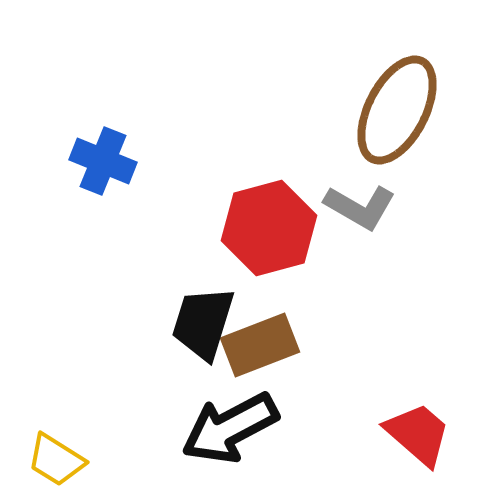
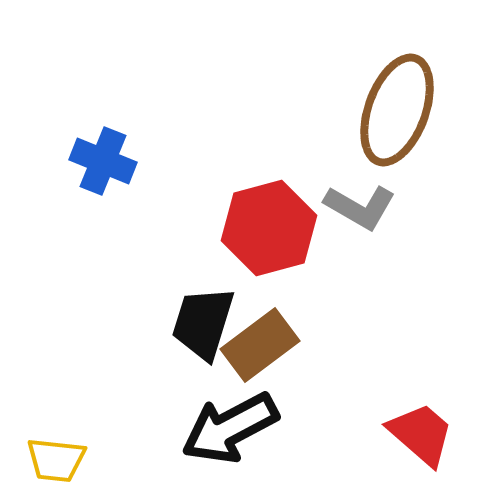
brown ellipse: rotated 7 degrees counterclockwise
brown rectangle: rotated 16 degrees counterclockwise
red trapezoid: moved 3 px right
yellow trapezoid: rotated 26 degrees counterclockwise
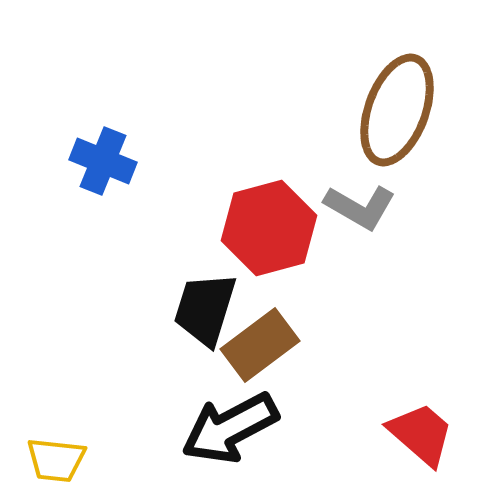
black trapezoid: moved 2 px right, 14 px up
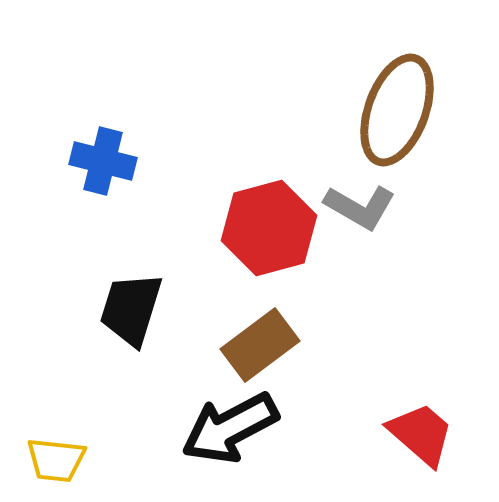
blue cross: rotated 8 degrees counterclockwise
black trapezoid: moved 74 px left
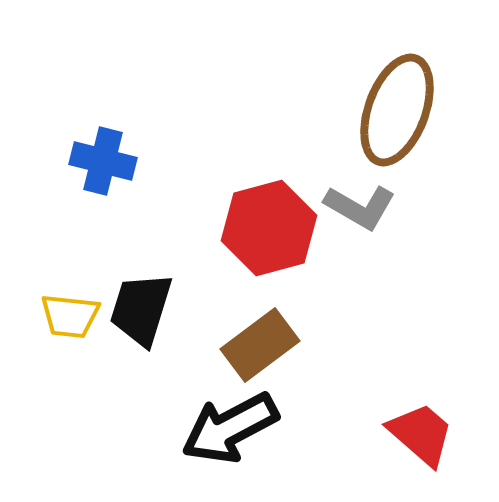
black trapezoid: moved 10 px right
yellow trapezoid: moved 14 px right, 144 px up
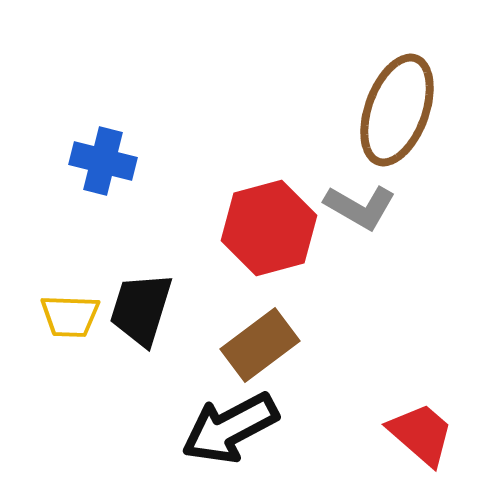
yellow trapezoid: rotated 4 degrees counterclockwise
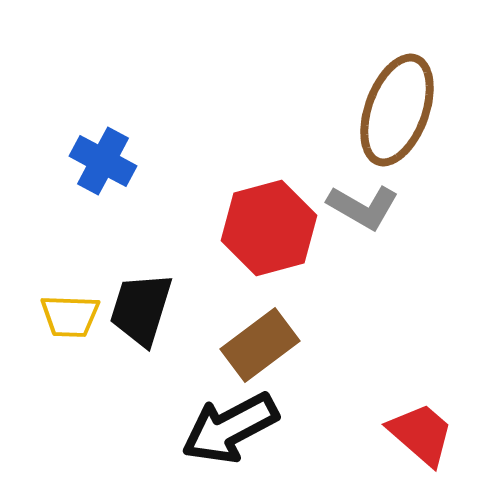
blue cross: rotated 14 degrees clockwise
gray L-shape: moved 3 px right
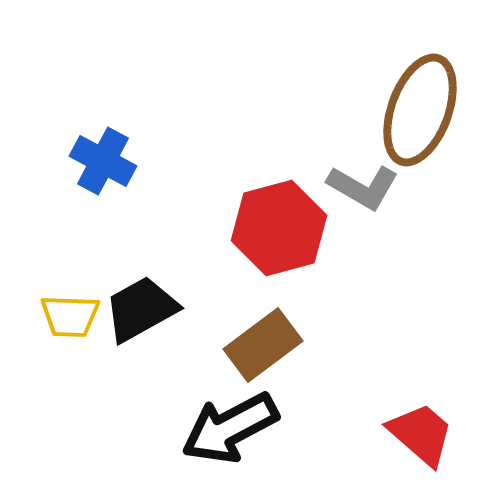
brown ellipse: moved 23 px right
gray L-shape: moved 20 px up
red hexagon: moved 10 px right
black trapezoid: rotated 44 degrees clockwise
brown rectangle: moved 3 px right
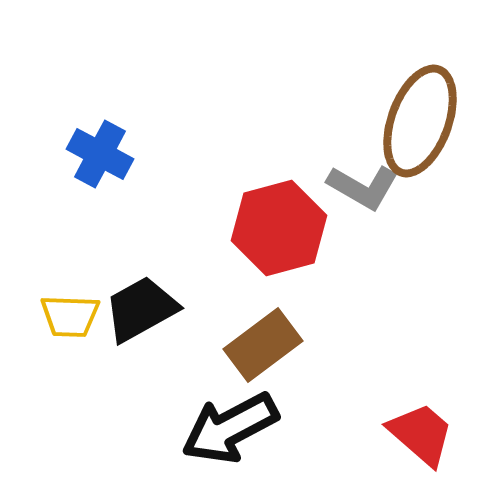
brown ellipse: moved 11 px down
blue cross: moved 3 px left, 7 px up
